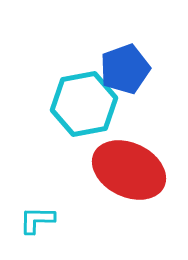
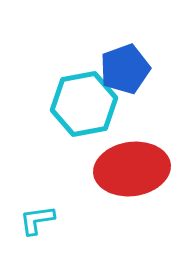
red ellipse: moved 3 px right, 1 px up; rotated 34 degrees counterclockwise
cyan L-shape: rotated 9 degrees counterclockwise
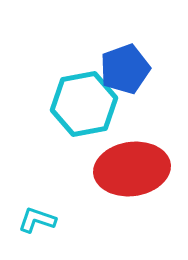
cyan L-shape: rotated 27 degrees clockwise
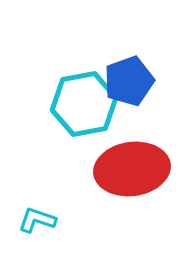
blue pentagon: moved 4 px right, 12 px down
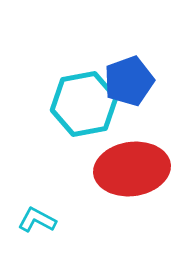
cyan L-shape: rotated 9 degrees clockwise
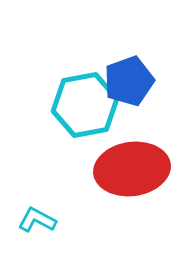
cyan hexagon: moved 1 px right, 1 px down
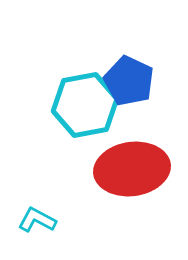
blue pentagon: rotated 27 degrees counterclockwise
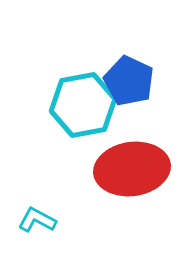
cyan hexagon: moved 2 px left
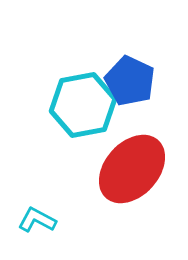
blue pentagon: moved 1 px right
red ellipse: rotated 40 degrees counterclockwise
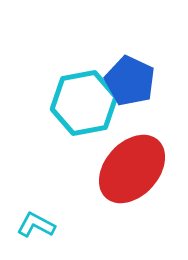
cyan hexagon: moved 1 px right, 2 px up
cyan L-shape: moved 1 px left, 5 px down
